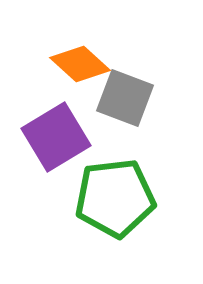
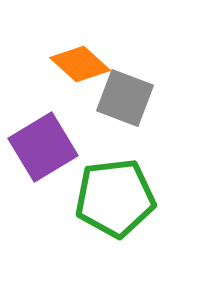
purple square: moved 13 px left, 10 px down
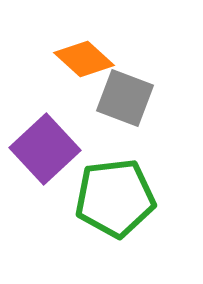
orange diamond: moved 4 px right, 5 px up
purple square: moved 2 px right, 2 px down; rotated 12 degrees counterclockwise
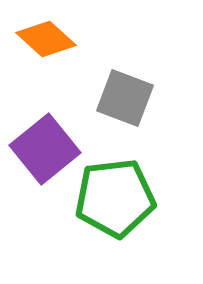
orange diamond: moved 38 px left, 20 px up
purple square: rotated 4 degrees clockwise
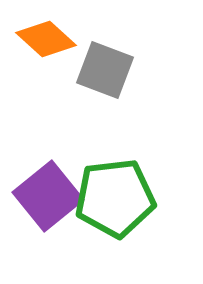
gray square: moved 20 px left, 28 px up
purple square: moved 3 px right, 47 px down
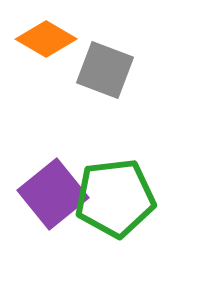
orange diamond: rotated 12 degrees counterclockwise
purple square: moved 5 px right, 2 px up
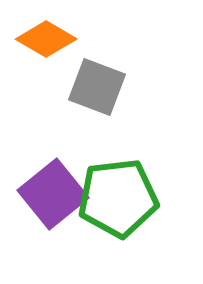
gray square: moved 8 px left, 17 px down
green pentagon: moved 3 px right
